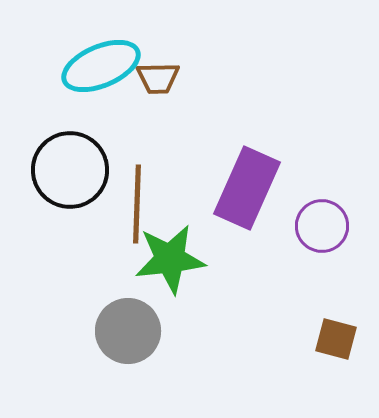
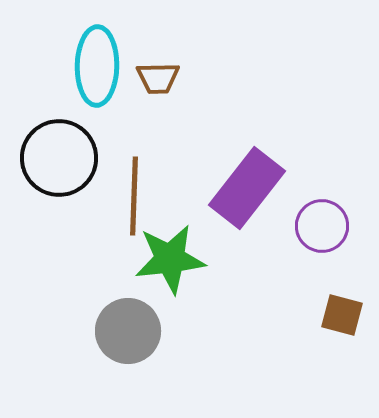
cyan ellipse: moved 4 px left; rotated 66 degrees counterclockwise
black circle: moved 11 px left, 12 px up
purple rectangle: rotated 14 degrees clockwise
brown line: moved 3 px left, 8 px up
brown square: moved 6 px right, 24 px up
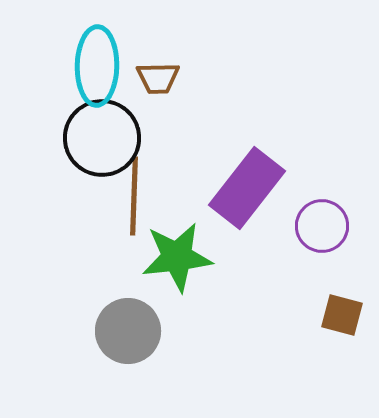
black circle: moved 43 px right, 20 px up
green star: moved 7 px right, 2 px up
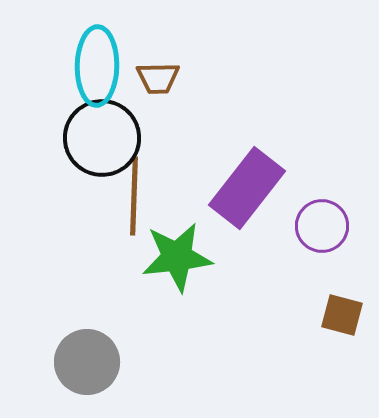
gray circle: moved 41 px left, 31 px down
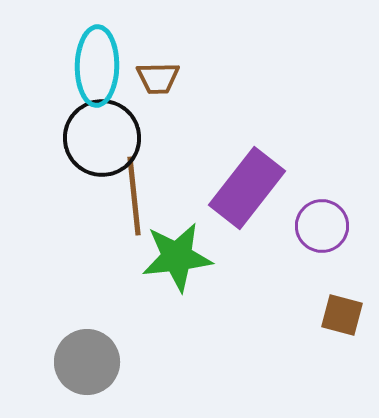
brown line: rotated 8 degrees counterclockwise
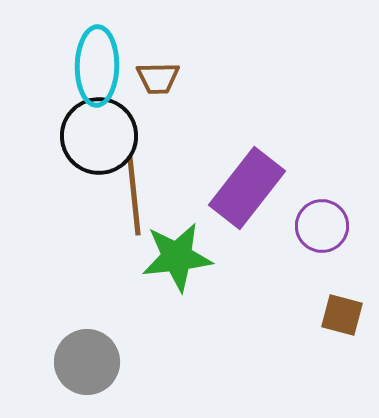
black circle: moved 3 px left, 2 px up
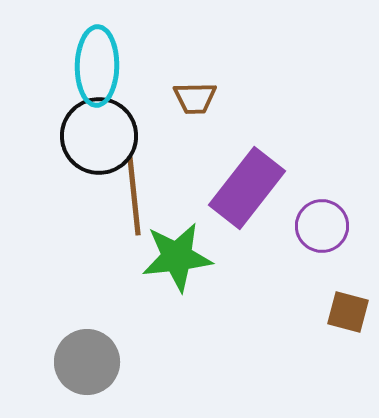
brown trapezoid: moved 37 px right, 20 px down
brown square: moved 6 px right, 3 px up
